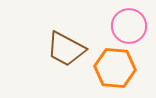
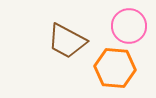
brown trapezoid: moved 1 px right, 8 px up
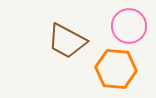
orange hexagon: moved 1 px right, 1 px down
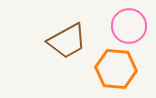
brown trapezoid: rotated 57 degrees counterclockwise
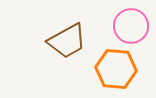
pink circle: moved 2 px right
